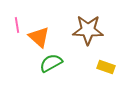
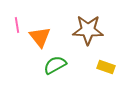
orange triangle: moved 1 px right; rotated 10 degrees clockwise
green semicircle: moved 4 px right, 2 px down
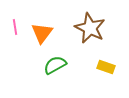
pink line: moved 2 px left, 2 px down
brown star: moved 2 px right, 2 px up; rotated 24 degrees clockwise
orange triangle: moved 2 px right, 4 px up; rotated 15 degrees clockwise
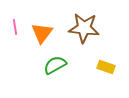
brown star: moved 6 px left; rotated 20 degrees counterclockwise
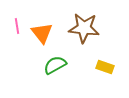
pink line: moved 2 px right, 1 px up
orange triangle: rotated 15 degrees counterclockwise
yellow rectangle: moved 1 px left
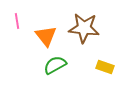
pink line: moved 5 px up
orange triangle: moved 4 px right, 3 px down
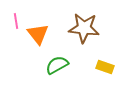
pink line: moved 1 px left
orange triangle: moved 8 px left, 2 px up
green semicircle: moved 2 px right
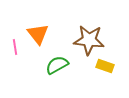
pink line: moved 1 px left, 26 px down
brown star: moved 5 px right, 12 px down
yellow rectangle: moved 1 px up
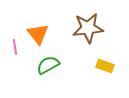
brown star: moved 1 px left, 12 px up; rotated 12 degrees counterclockwise
green semicircle: moved 9 px left
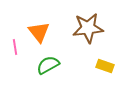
orange triangle: moved 1 px right, 2 px up
